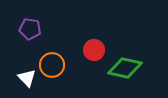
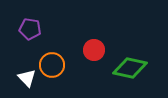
green diamond: moved 5 px right
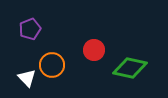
purple pentagon: rotated 30 degrees counterclockwise
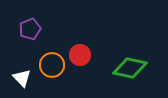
red circle: moved 14 px left, 5 px down
white triangle: moved 5 px left
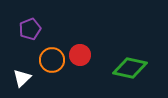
orange circle: moved 5 px up
white triangle: rotated 30 degrees clockwise
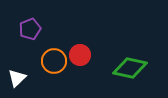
orange circle: moved 2 px right, 1 px down
white triangle: moved 5 px left
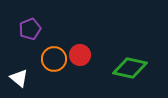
orange circle: moved 2 px up
white triangle: moved 2 px right; rotated 36 degrees counterclockwise
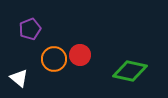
green diamond: moved 3 px down
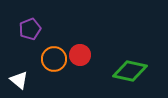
white triangle: moved 2 px down
